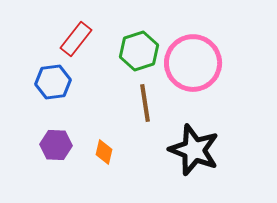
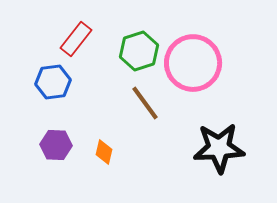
brown line: rotated 27 degrees counterclockwise
black star: moved 25 px right, 2 px up; rotated 24 degrees counterclockwise
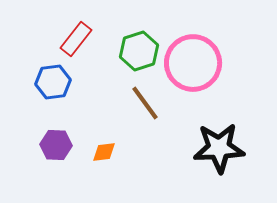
orange diamond: rotated 70 degrees clockwise
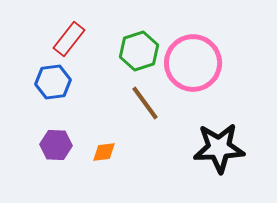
red rectangle: moved 7 px left
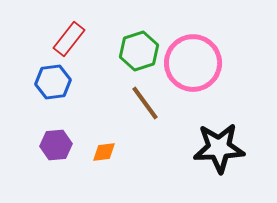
purple hexagon: rotated 8 degrees counterclockwise
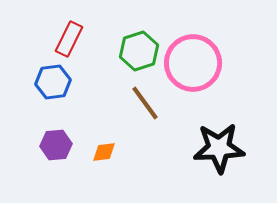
red rectangle: rotated 12 degrees counterclockwise
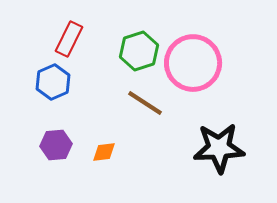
blue hexagon: rotated 16 degrees counterclockwise
brown line: rotated 21 degrees counterclockwise
